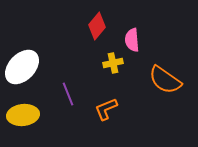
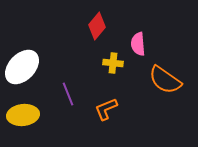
pink semicircle: moved 6 px right, 4 px down
yellow cross: rotated 18 degrees clockwise
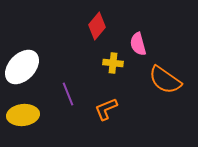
pink semicircle: rotated 10 degrees counterclockwise
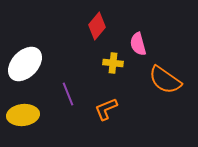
white ellipse: moved 3 px right, 3 px up
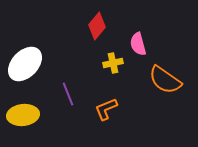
yellow cross: rotated 18 degrees counterclockwise
